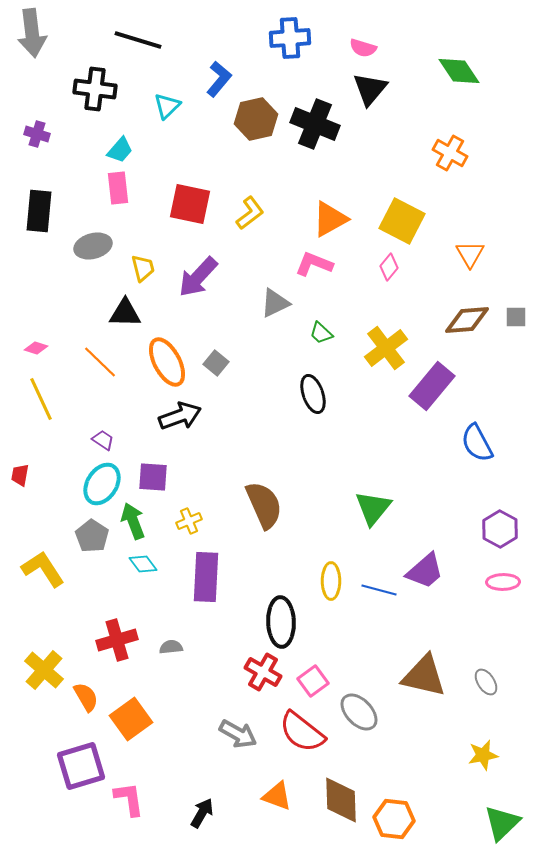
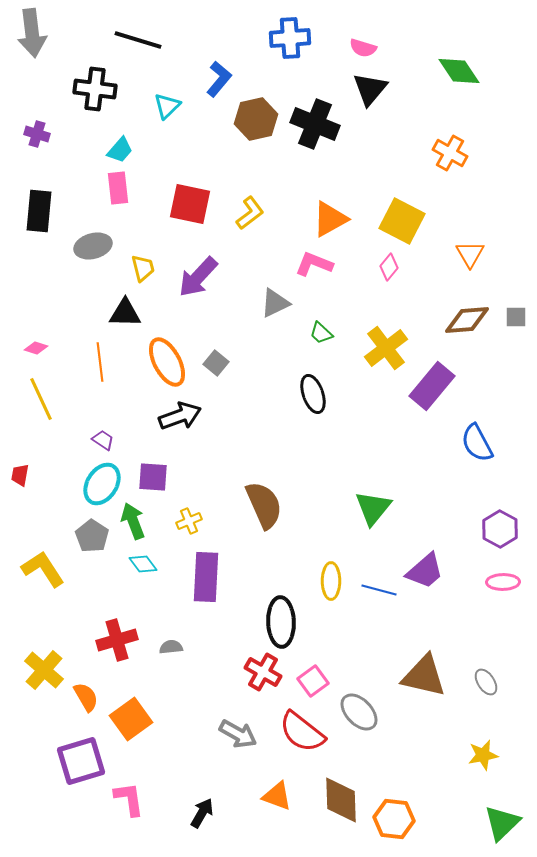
orange line at (100, 362): rotated 39 degrees clockwise
purple square at (81, 766): moved 5 px up
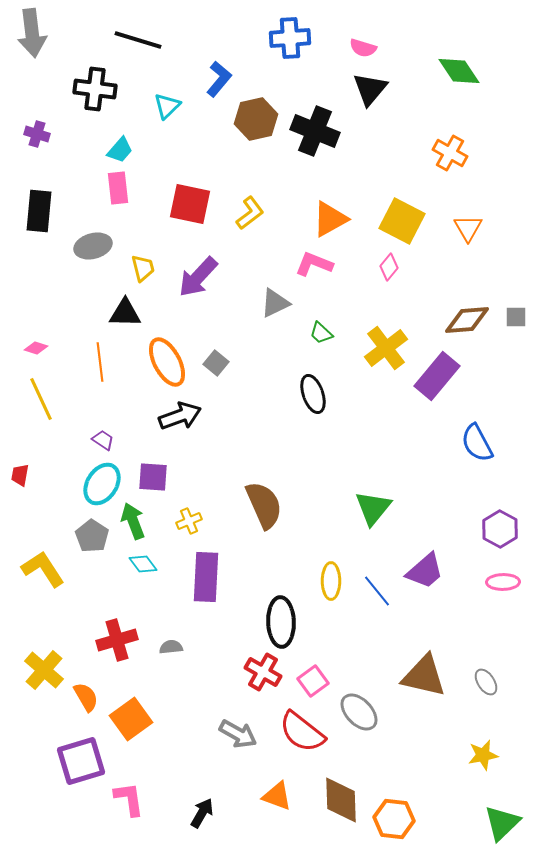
black cross at (315, 124): moved 7 px down
orange triangle at (470, 254): moved 2 px left, 26 px up
purple rectangle at (432, 386): moved 5 px right, 10 px up
blue line at (379, 590): moved 2 px left, 1 px down; rotated 36 degrees clockwise
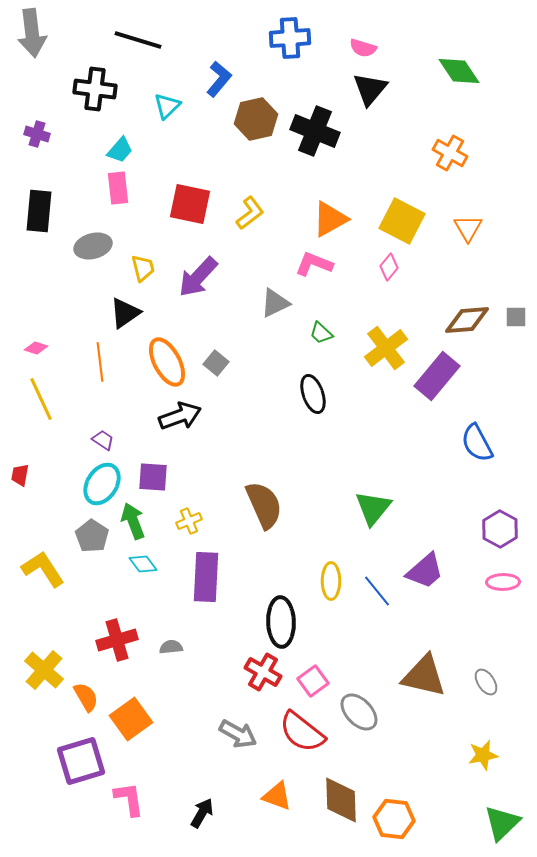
black triangle at (125, 313): rotated 36 degrees counterclockwise
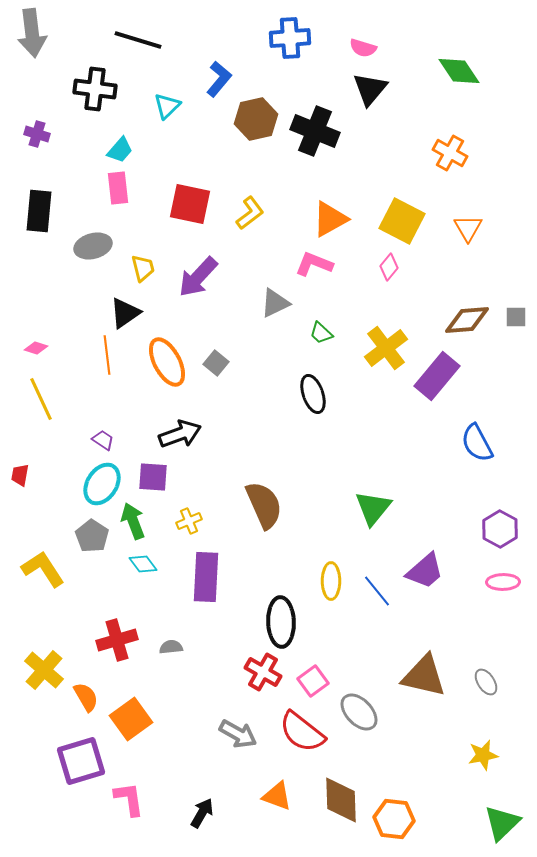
orange line at (100, 362): moved 7 px right, 7 px up
black arrow at (180, 416): moved 18 px down
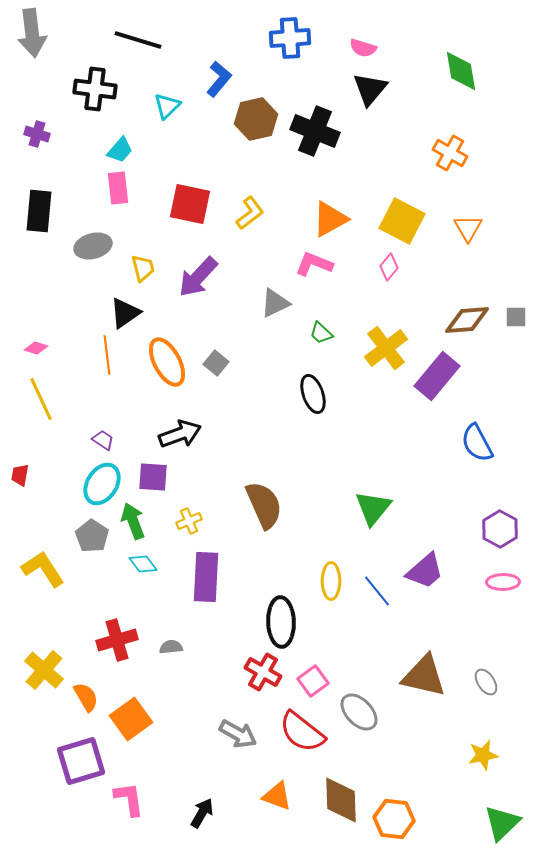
green diamond at (459, 71): moved 2 px right; rotated 24 degrees clockwise
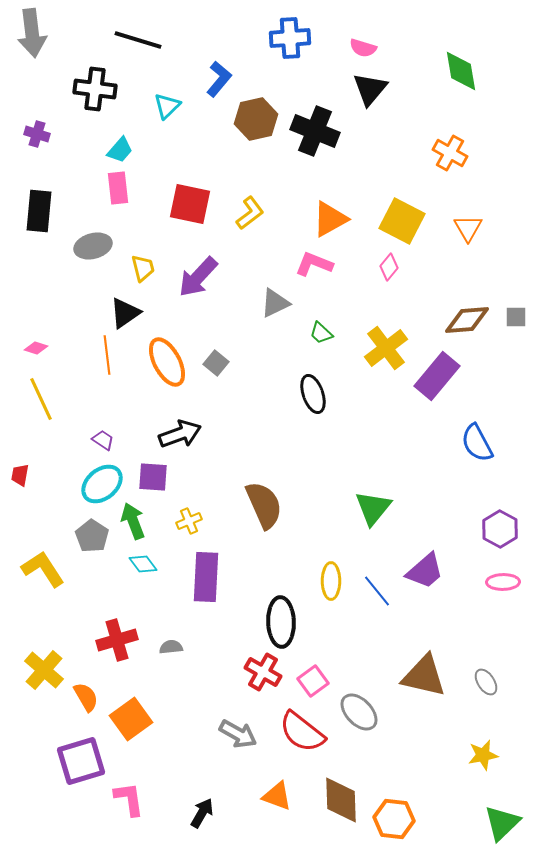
cyan ellipse at (102, 484): rotated 18 degrees clockwise
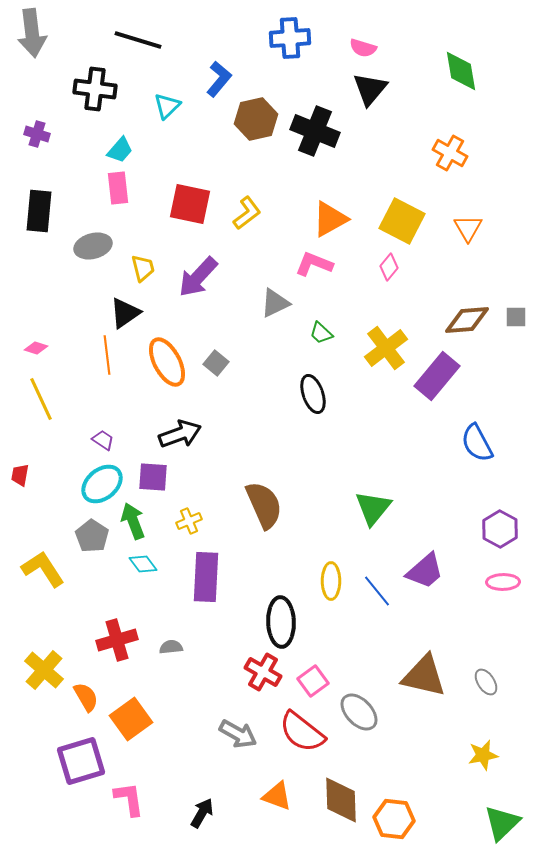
yellow L-shape at (250, 213): moved 3 px left
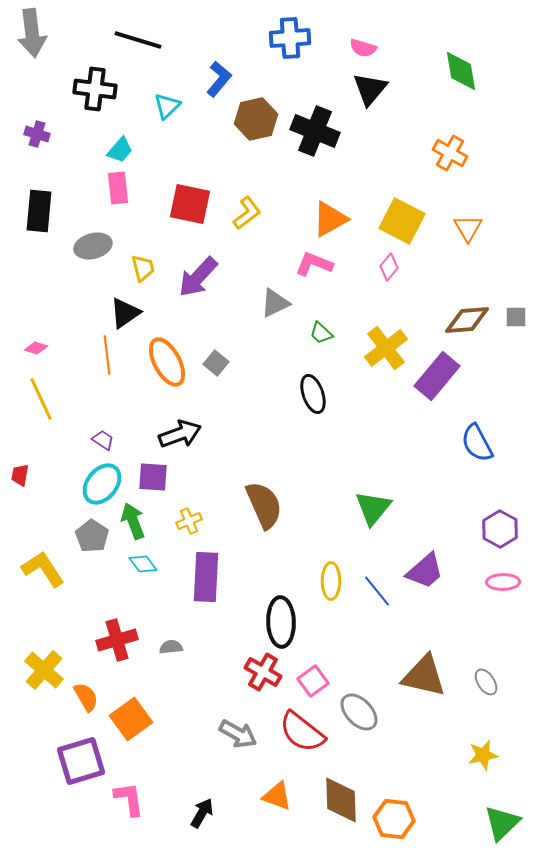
cyan ellipse at (102, 484): rotated 12 degrees counterclockwise
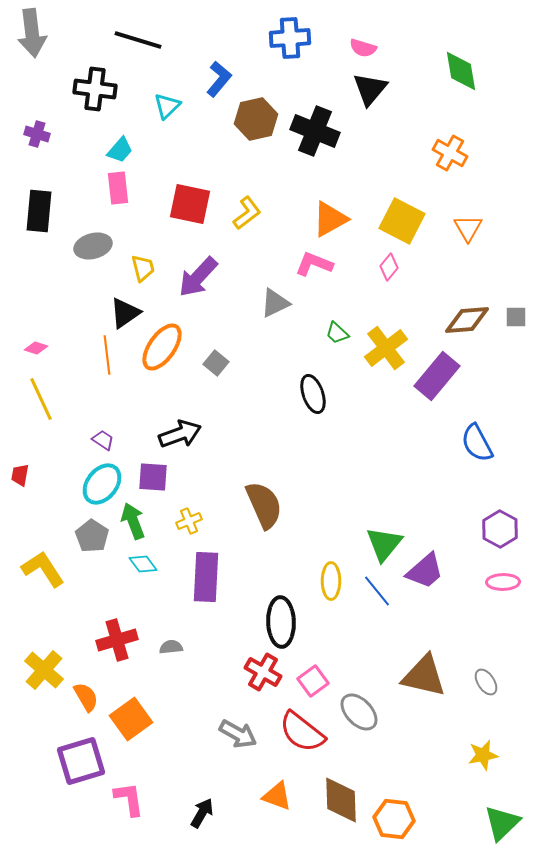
green trapezoid at (321, 333): moved 16 px right
orange ellipse at (167, 362): moved 5 px left, 15 px up; rotated 63 degrees clockwise
green triangle at (373, 508): moved 11 px right, 36 px down
